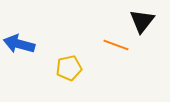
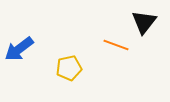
black triangle: moved 2 px right, 1 px down
blue arrow: moved 5 px down; rotated 52 degrees counterclockwise
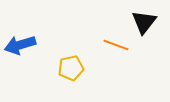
blue arrow: moved 1 px right, 4 px up; rotated 20 degrees clockwise
yellow pentagon: moved 2 px right
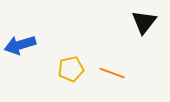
orange line: moved 4 px left, 28 px down
yellow pentagon: moved 1 px down
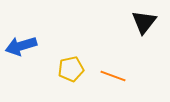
blue arrow: moved 1 px right, 1 px down
orange line: moved 1 px right, 3 px down
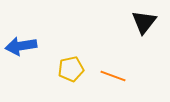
blue arrow: rotated 8 degrees clockwise
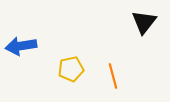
orange line: rotated 55 degrees clockwise
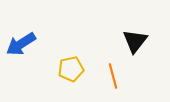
black triangle: moved 9 px left, 19 px down
blue arrow: moved 2 px up; rotated 24 degrees counterclockwise
